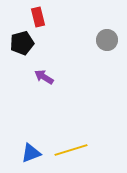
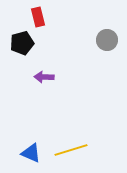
purple arrow: rotated 30 degrees counterclockwise
blue triangle: rotated 45 degrees clockwise
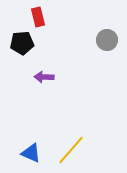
black pentagon: rotated 10 degrees clockwise
yellow line: rotated 32 degrees counterclockwise
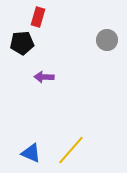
red rectangle: rotated 30 degrees clockwise
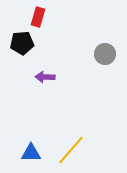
gray circle: moved 2 px left, 14 px down
purple arrow: moved 1 px right
blue triangle: rotated 25 degrees counterclockwise
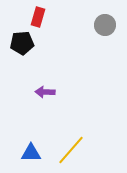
gray circle: moved 29 px up
purple arrow: moved 15 px down
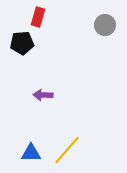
purple arrow: moved 2 px left, 3 px down
yellow line: moved 4 px left
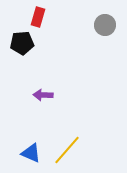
blue triangle: rotated 25 degrees clockwise
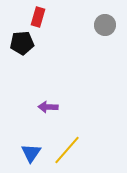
purple arrow: moved 5 px right, 12 px down
blue triangle: rotated 40 degrees clockwise
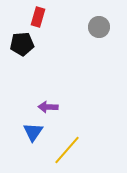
gray circle: moved 6 px left, 2 px down
black pentagon: moved 1 px down
blue triangle: moved 2 px right, 21 px up
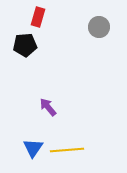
black pentagon: moved 3 px right, 1 px down
purple arrow: rotated 48 degrees clockwise
blue triangle: moved 16 px down
yellow line: rotated 44 degrees clockwise
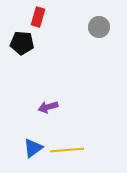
black pentagon: moved 3 px left, 2 px up; rotated 10 degrees clockwise
purple arrow: rotated 66 degrees counterclockwise
blue triangle: rotated 20 degrees clockwise
